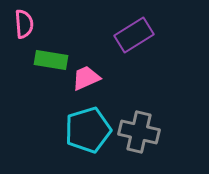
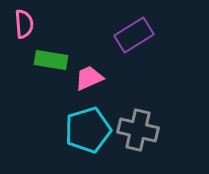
pink trapezoid: moved 3 px right
gray cross: moved 1 px left, 2 px up
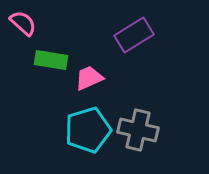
pink semicircle: moved 1 px left, 1 px up; rotated 44 degrees counterclockwise
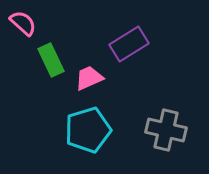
purple rectangle: moved 5 px left, 9 px down
green rectangle: rotated 56 degrees clockwise
gray cross: moved 28 px right
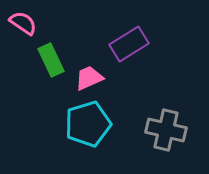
pink semicircle: rotated 8 degrees counterclockwise
cyan pentagon: moved 6 px up
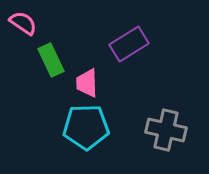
pink trapezoid: moved 2 px left, 5 px down; rotated 68 degrees counterclockwise
cyan pentagon: moved 2 px left, 3 px down; rotated 15 degrees clockwise
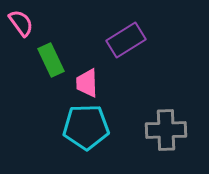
pink semicircle: moved 2 px left; rotated 20 degrees clockwise
purple rectangle: moved 3 px left, 4 px up
gray cross: rotated 15 degrees counterclockwise
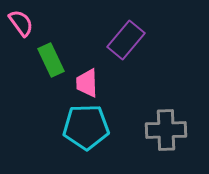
purple rectangle: rotated 18 degrees counterclockwise
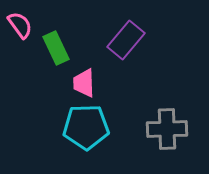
pink semicircle: moved 1 px left, 2 px down
green rectangle: moved 5 px right, 12 px up
pink trapezoid: moved 3 px left
gray cross: moved 1 px right, 1 px up
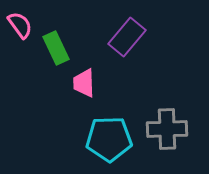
purple rectangle: moved 1 px right, 3 px up
cyan pentagon: moved 23 px right, 12 px down
